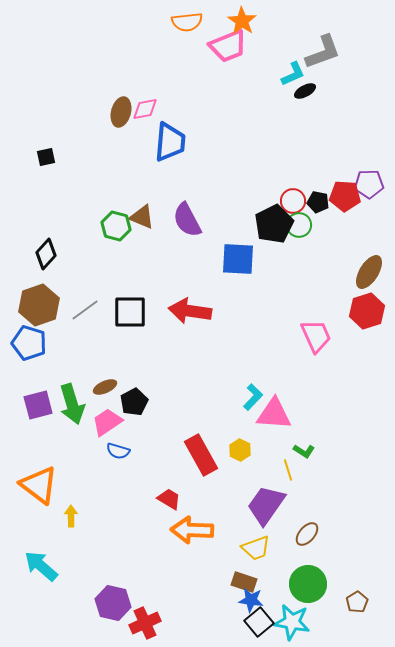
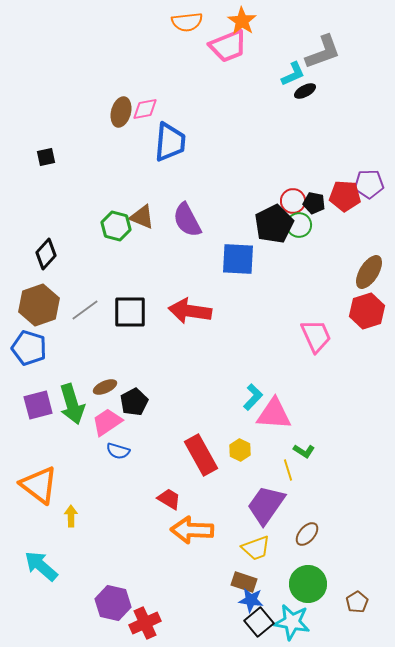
black pentagon at (318, 202): moved 4 px left, 1 px down
blue pentagon at (29, 343): moved 5 px down
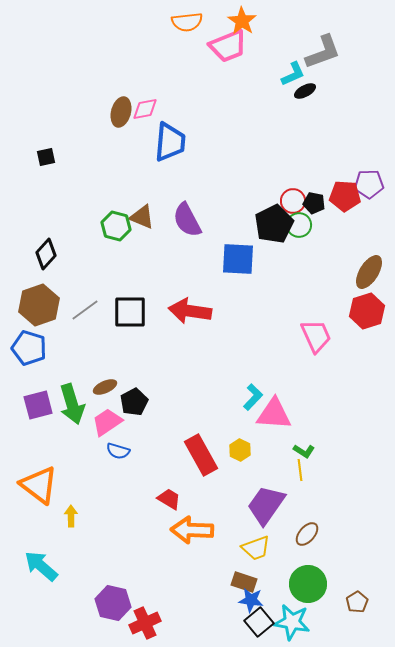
yellow line at (288, 470): moved 12 px right; rotated 10 degrees clockwise
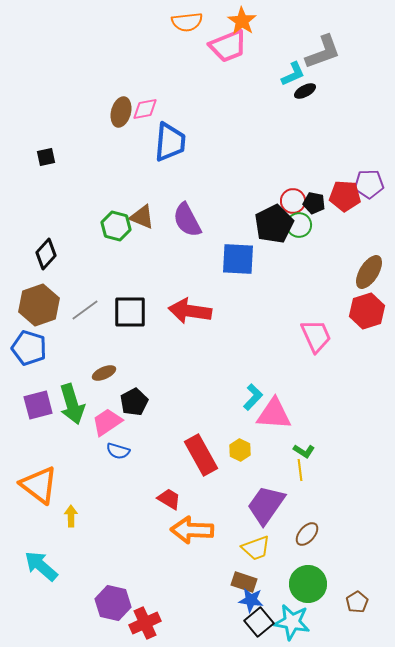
brown ellipse at (105, 387): moved 1 px left, 14 px up
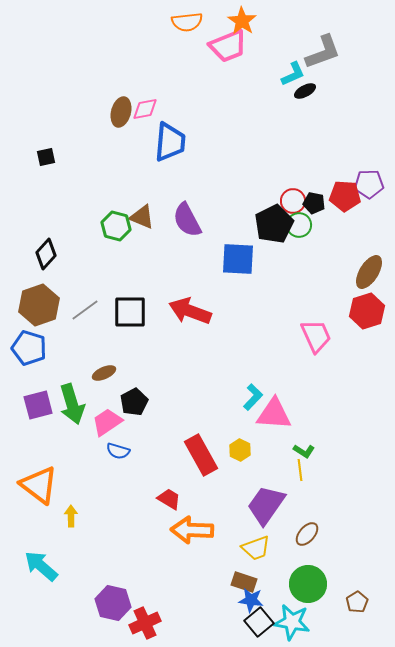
red arrow at (190, 311): rotated 12 degrees clockwise
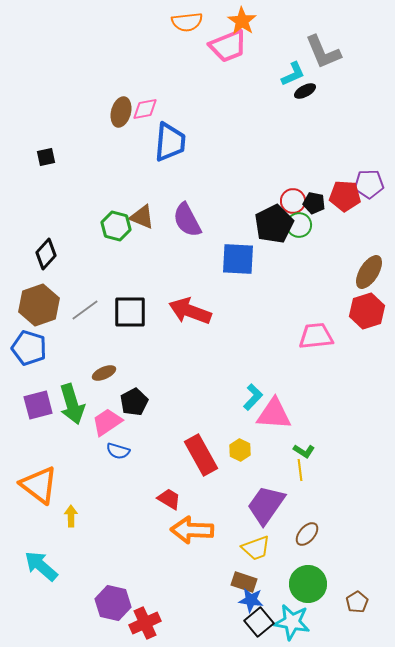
gray L-shape at (323, 52): rotated 87 degrees clockwise
pink trapezoid at (316, 336): rotated 72 degrees counterclockwise
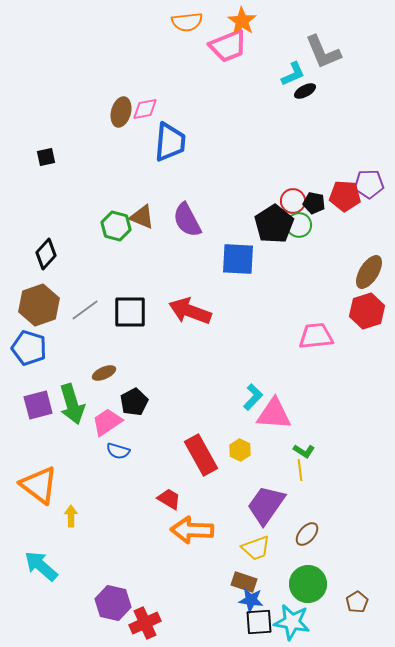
black pentagon at (274, 224): rotated 6 degrees counterclockwise
black square at (259, 622): rotated 36 degrees clockwise
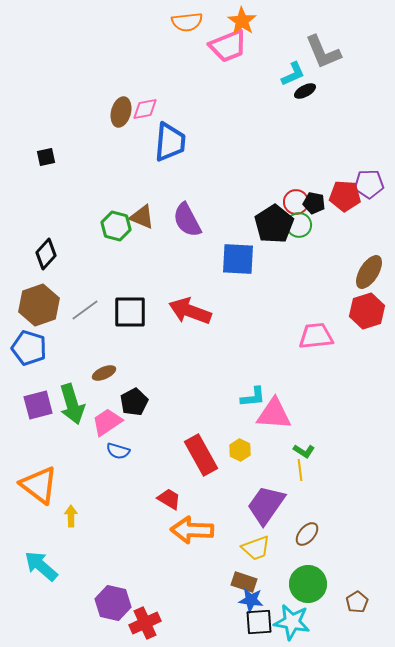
red circle at (293, 201): moved 3 px right, 1 px down
cyan L-shape at (253, 397): rotated 40 degrees clockwise
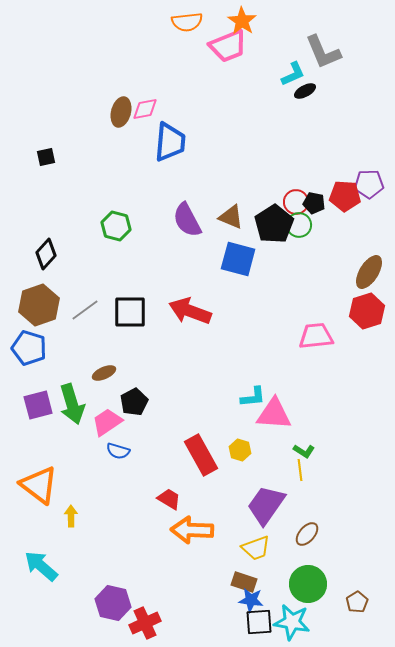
brown triangle at (142, 217): moved 89 px right
blue square at (238, 259): rotated 12 degrees clockwise
yellow hexagon at (240, 450): rotated 10 degrees counterclockwise
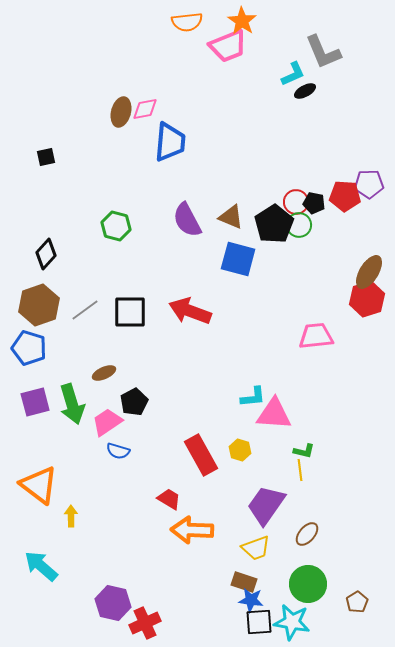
red hexagon at (367, 311): moved 12 px up
purple square at (38, 405): moved 3 px left, 3 px up
green L-shape at (304, 451): rotated 20 degrees counterclockwise
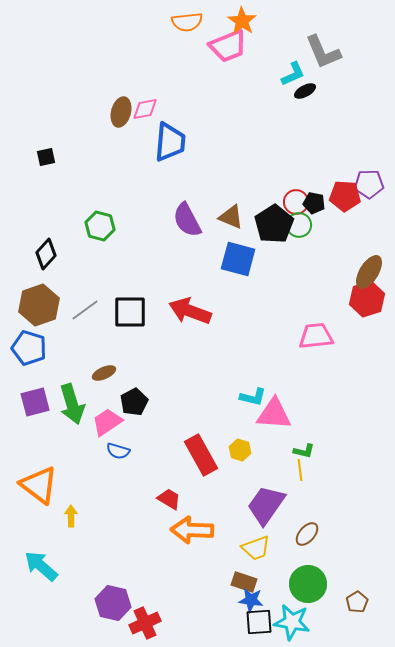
green hexagon at (116, 226): moved 16 px left
cyan L-shape at (253, 397): rotated 20 degrees clockwise
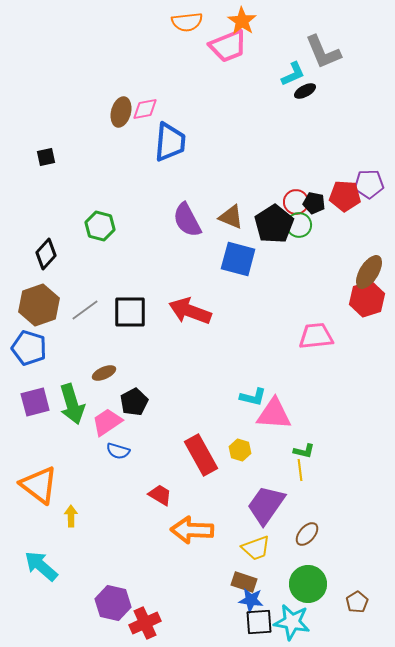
red trapezoid at (169, 499): moved 9 px left, 4 px up
